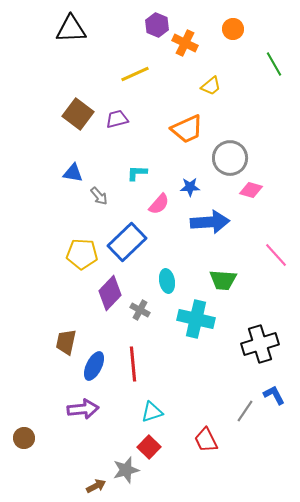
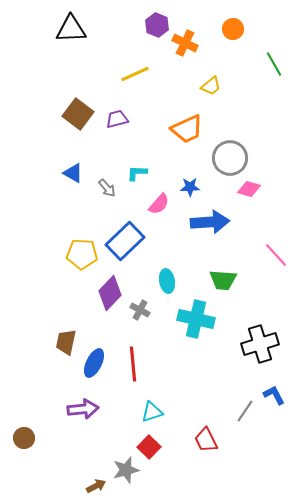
blue triangle: rotated 20 degrees clockwise
pink diamond: moved 2 px left, 1 px up
gray arrow: moved 8 px right, 8 px up
blue rectangle: moved 2 px left, 1 px up
blue ellipse: moved 3 px up
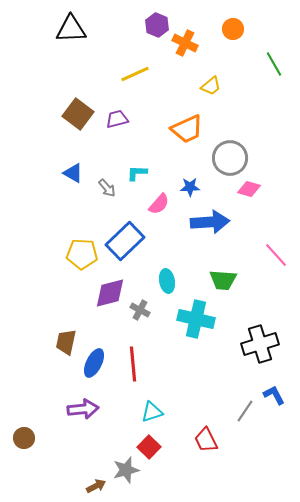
purple diamond: rotated 32 degrees clockwise
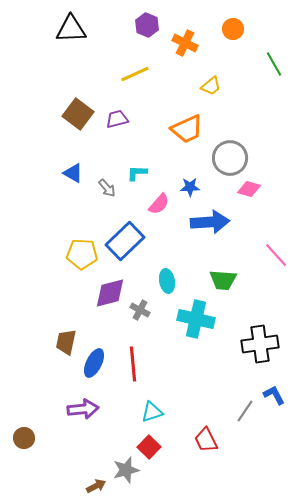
purple hexagon: moved 10 px left
black cross: rotated 9 degrees clockwise
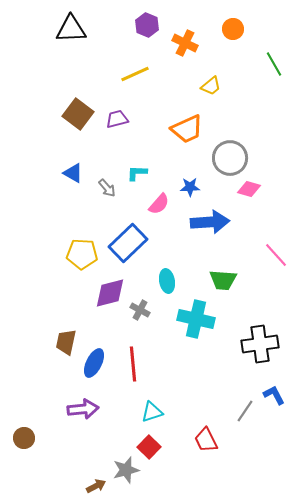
blue rectangle: moved 3 px right, 2 px down
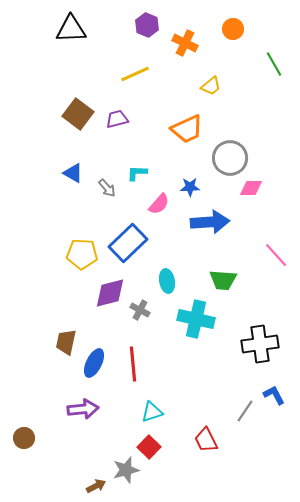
pink diamond: moved 2 px right, 1 px up; rotated 15 degrees counterclockwise
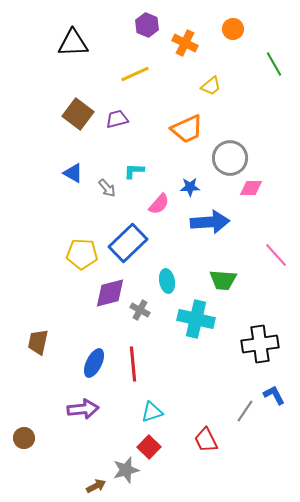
black triangle: moved 2 px right, 14 px down
cyan L-shape: moved 3 px left, 2 px up
brown trapezoid: moved 28 px left
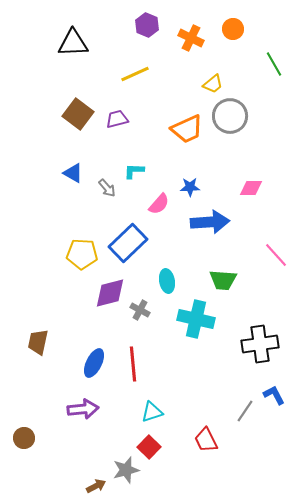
orange cross: moved 6 px right, 5 px up
yellow trapezoid: moved 2 px right, 2 px up
gray circle: moved 42 px up
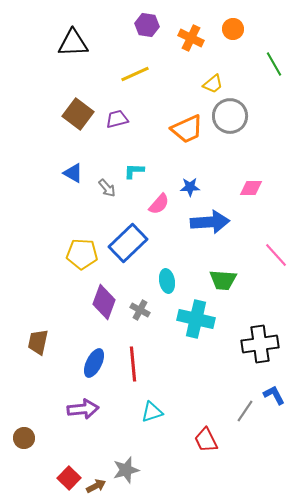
purple hexagon: rotated 15 degrees counterclockwise
purple diamond: moved 6 px left, 9 px down; rotated 56 degrees counterclockwise
red square: moved 80 px left, 31 px down
